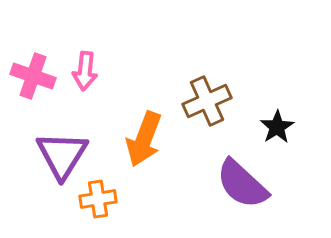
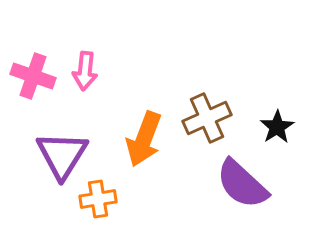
brown cross: moved 17 px down
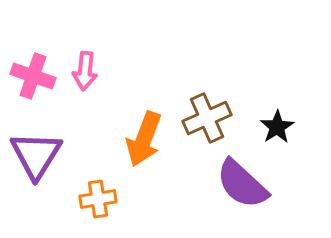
purple triangle: moved 26 px left
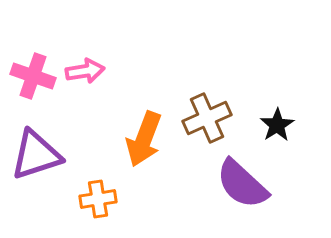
pink arrow: rotated 105 degrees counterclockwise
black star: moved 2 px up
purple triangle: rotated 40 degrees clockwise
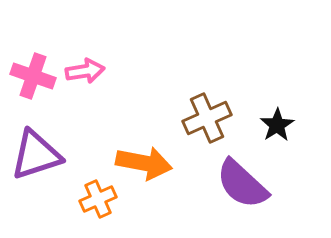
orange arrow: moved 24 px down; rotated 100 degrees counterclockwise
orange cross: rotated 15 degrees counterclockwise
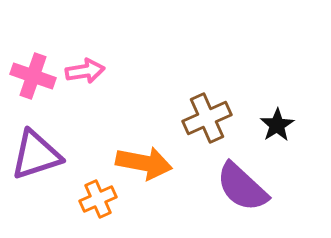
purple semicircle: moved 3 px down
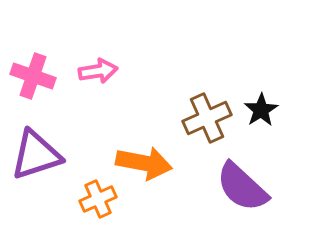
pink arrow: moved 13 px right
black star: moved 16 px left, 15 px up
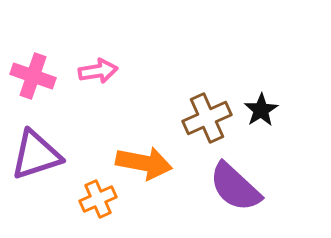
purple semicircle: moved 7 px left
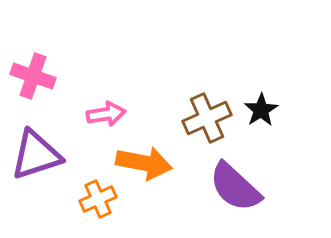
pink arrow: moved 8 px right, 43 px down
